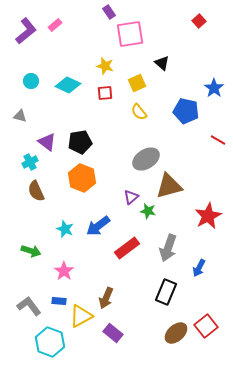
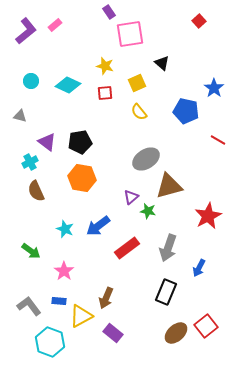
orange hexagon at (82, 178): rotated 12 degrees counterclockwise
green arrow at (31, 251): rotated 18 degrees clockwise
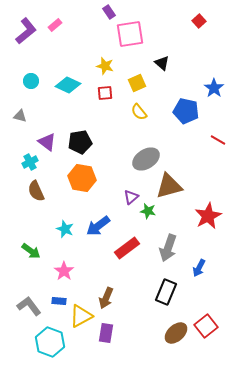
purple rectangle at (113, 333): moved 7 px left; rotated 60 degrees clockwise
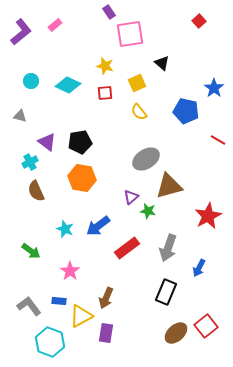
purple L-shape at (26, 31): moved 5 px left, 1 px down
pink star at (64, 271): moved 6 px right
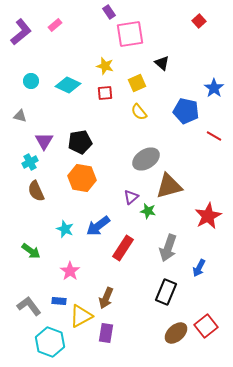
red line at (218, 140): moved 4 px left, 4 px up
purple triangle at (47, 142): moved 3 px left, 1 px up; rotated 24 degrees clockwise
red rectangle at (127, 248): moved 4 px left; rotated 20 degrees counterclockwise
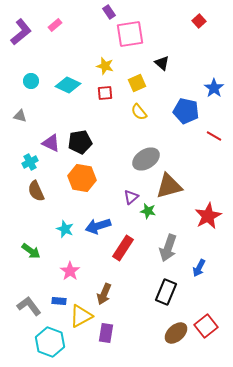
purple triangle at (44, 141): moved 7 px right, 2 px down; rotated 36 degrees counterclockwise
blue arrow at (98, 226): rotated 20 degrees clockwise
brown arrow at (106, 298): moved 2 px left, 4 px up
